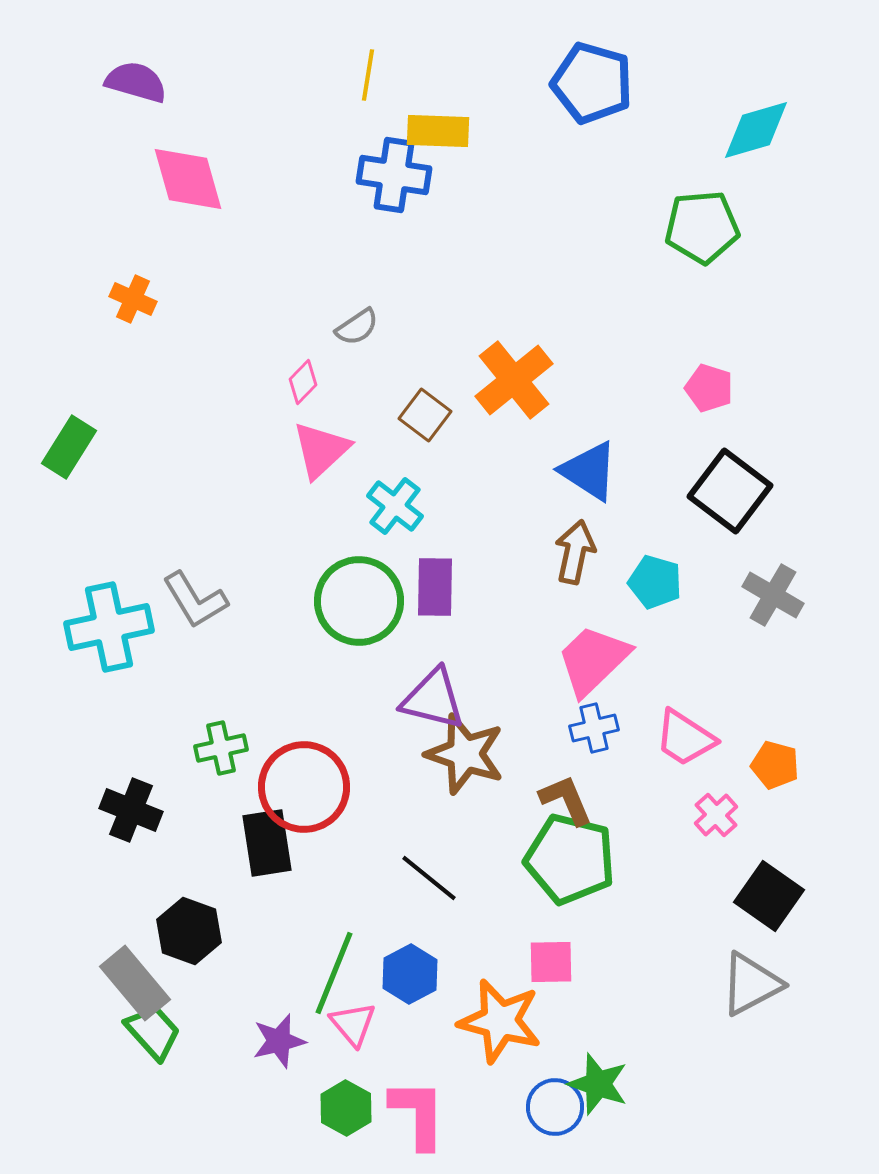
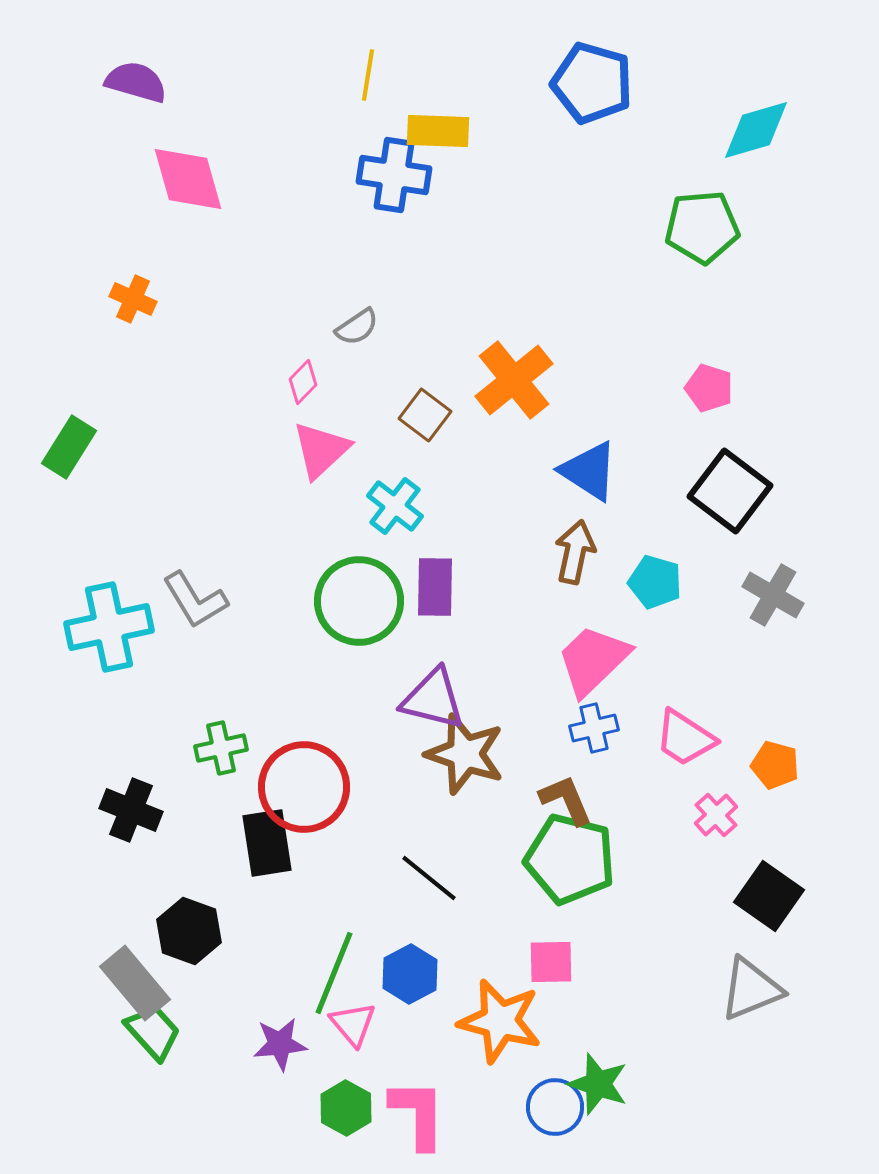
gray triangle at (751, 984): moved 5 px down; rotated 6 degrees clockwise
purple star at (279, 1041): moved 1 px right, 3 px down; rotated 8 degrees clockwise
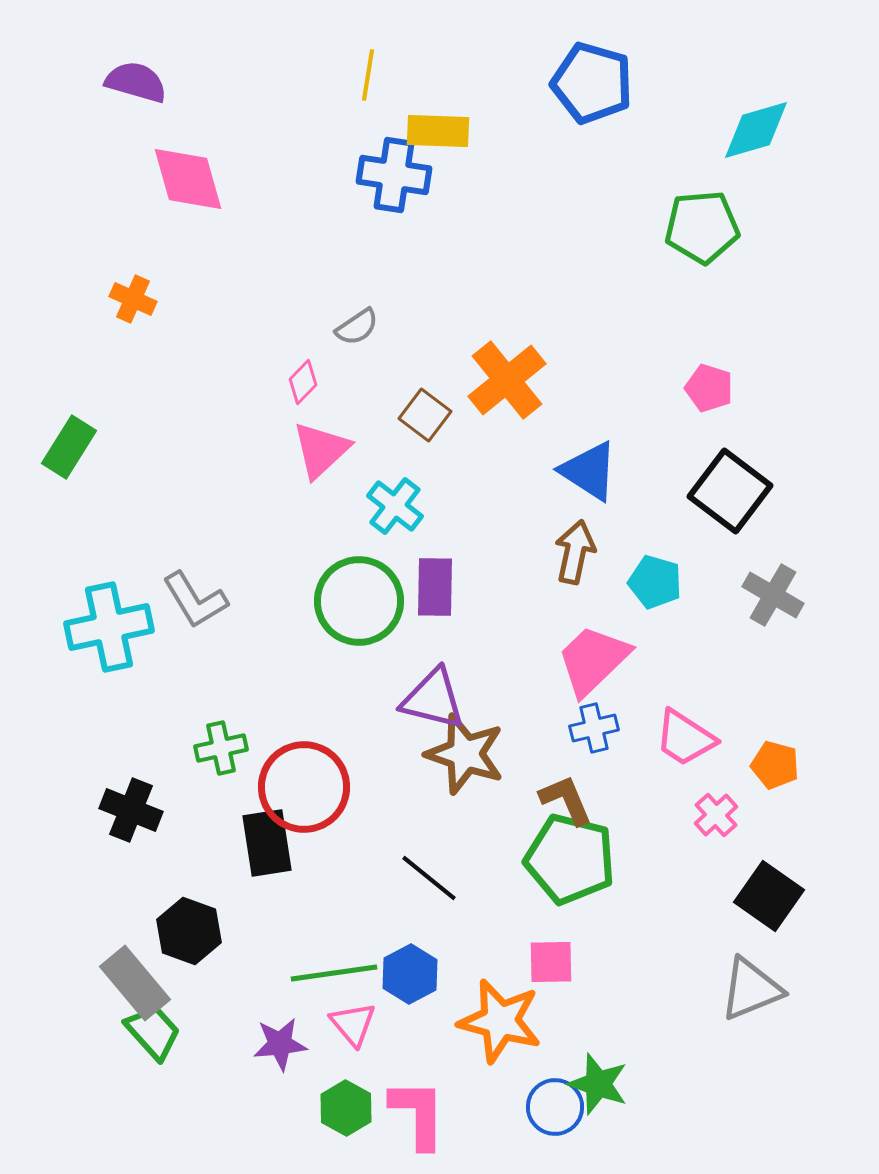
orange cross at (514, 380): moved 7 px left
green line at (334, 973): rotated 60 degrees clockwise
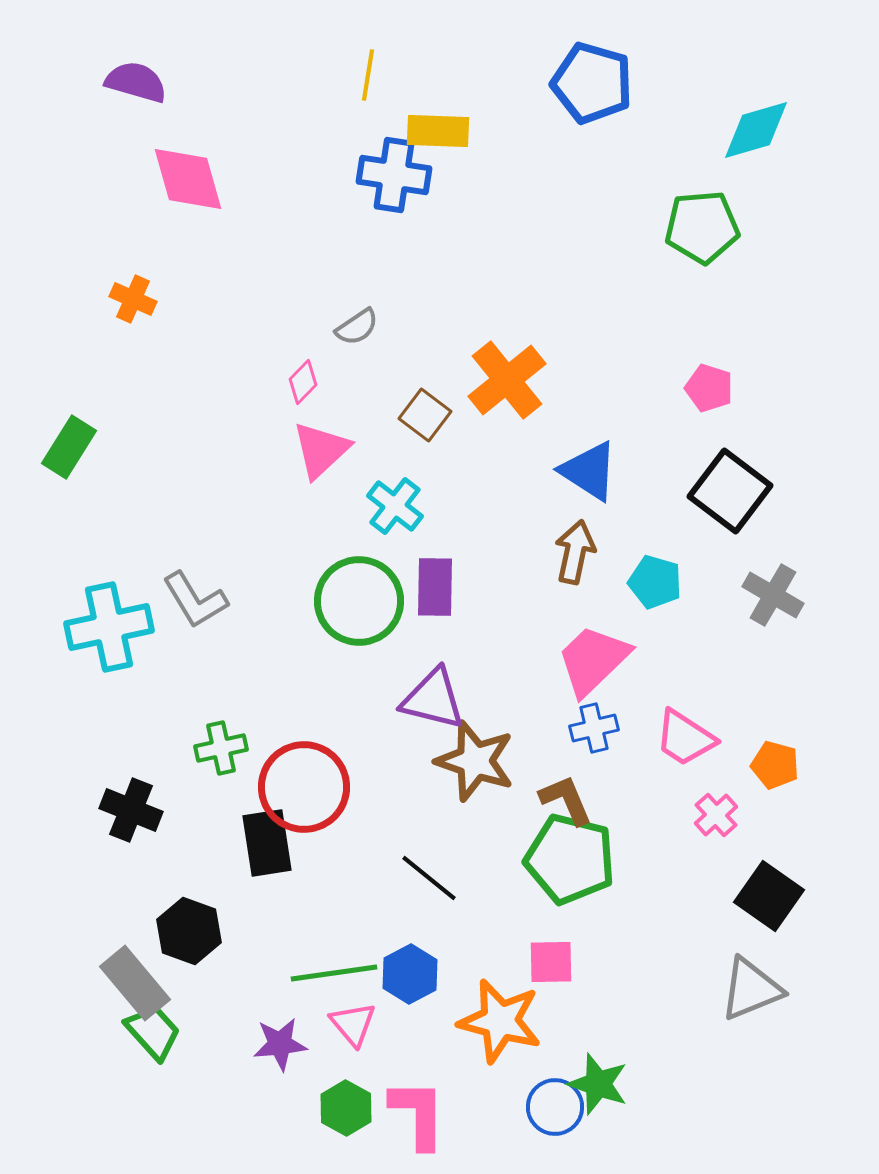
brown star at (465, 754): moved 10 px right, 7 px down
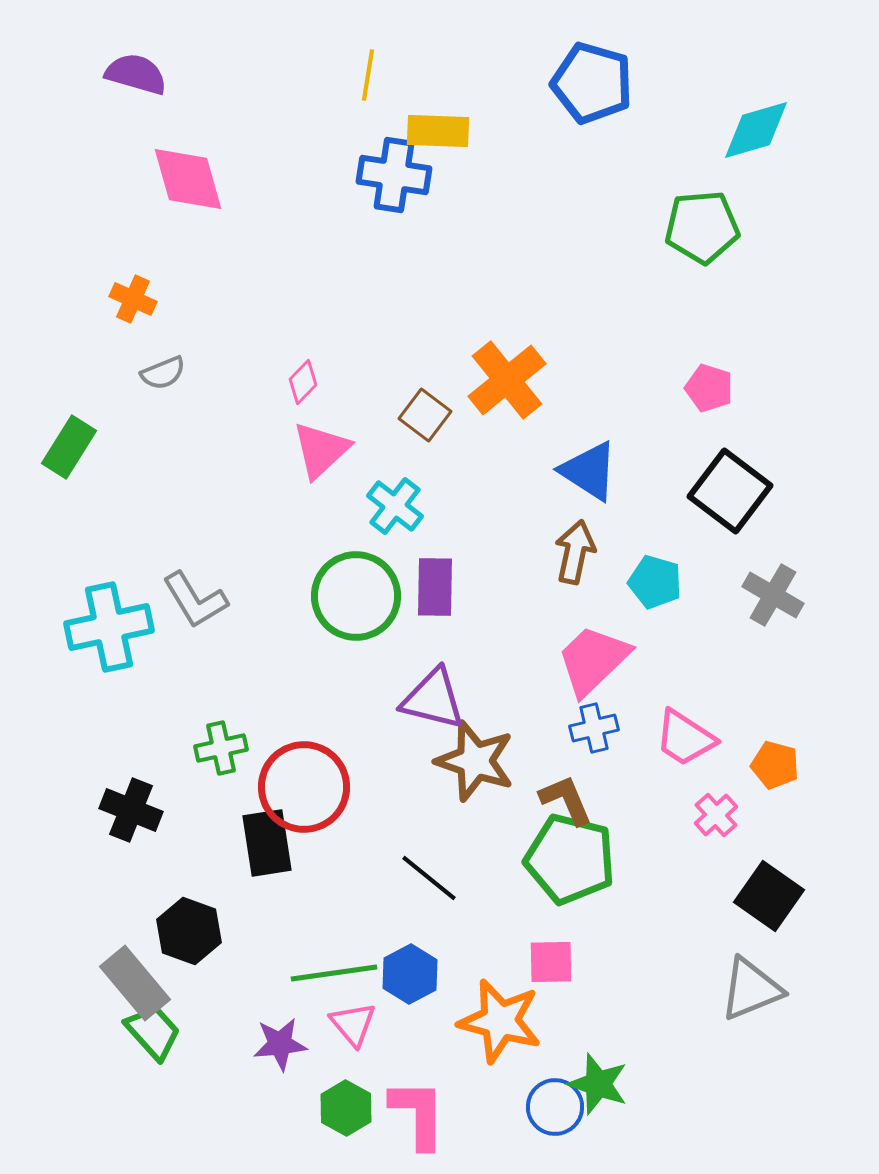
purple semicircle at (136, 82): moved 8 px up
gray semicircle at (357, 327): moved 194 px left, 46 px down; rotated 12 degrees clockwise
green circle at (359, 601): moved 3 px left, 5 px up
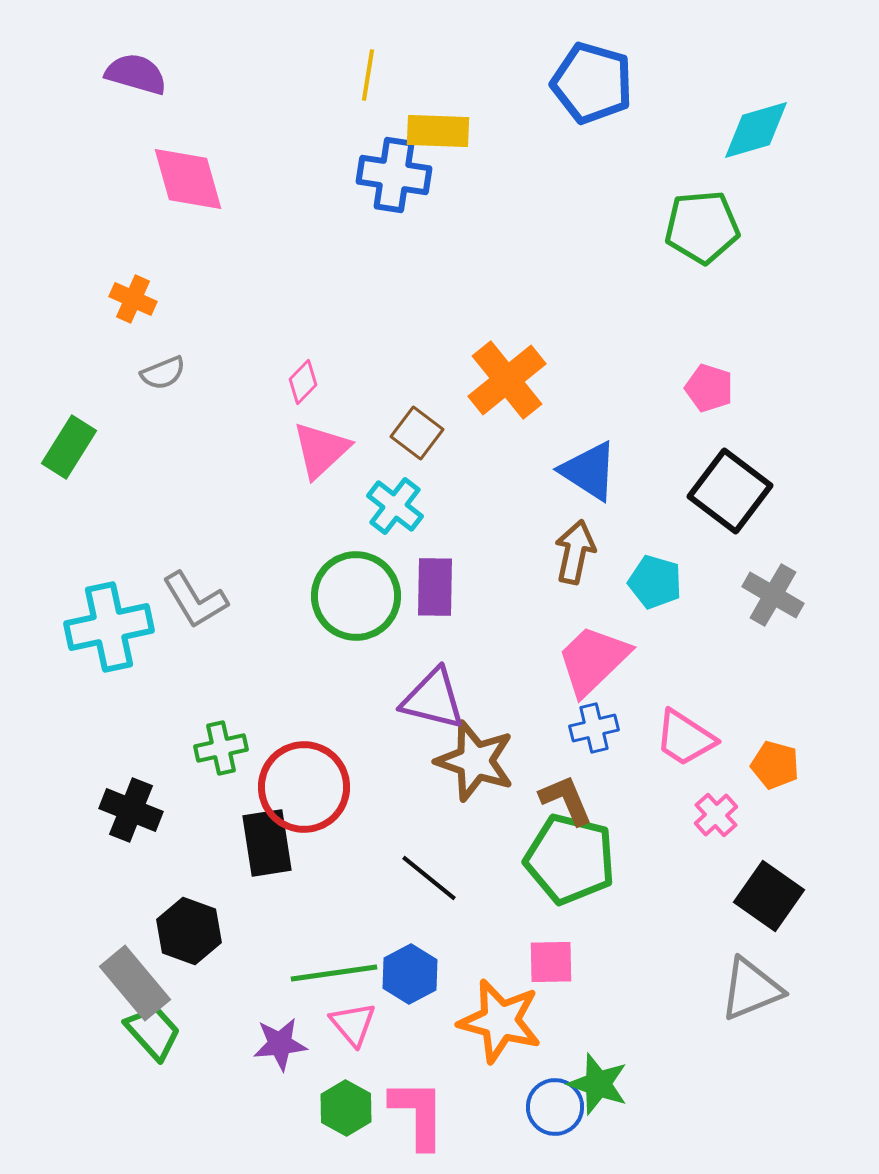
brown square at (425, 415): moved 8 px left, 18 px down
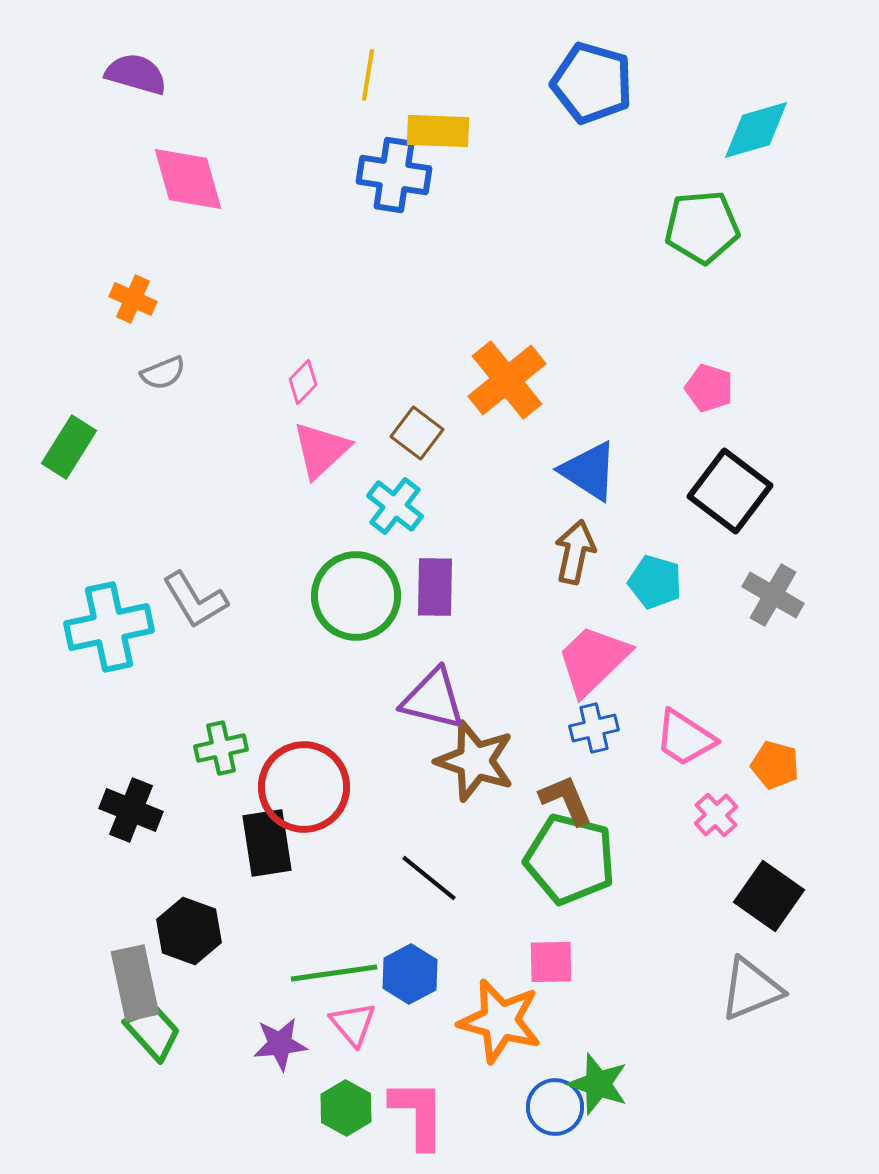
gray rectangle at (135, 983): rotated 28 degrees clockwise
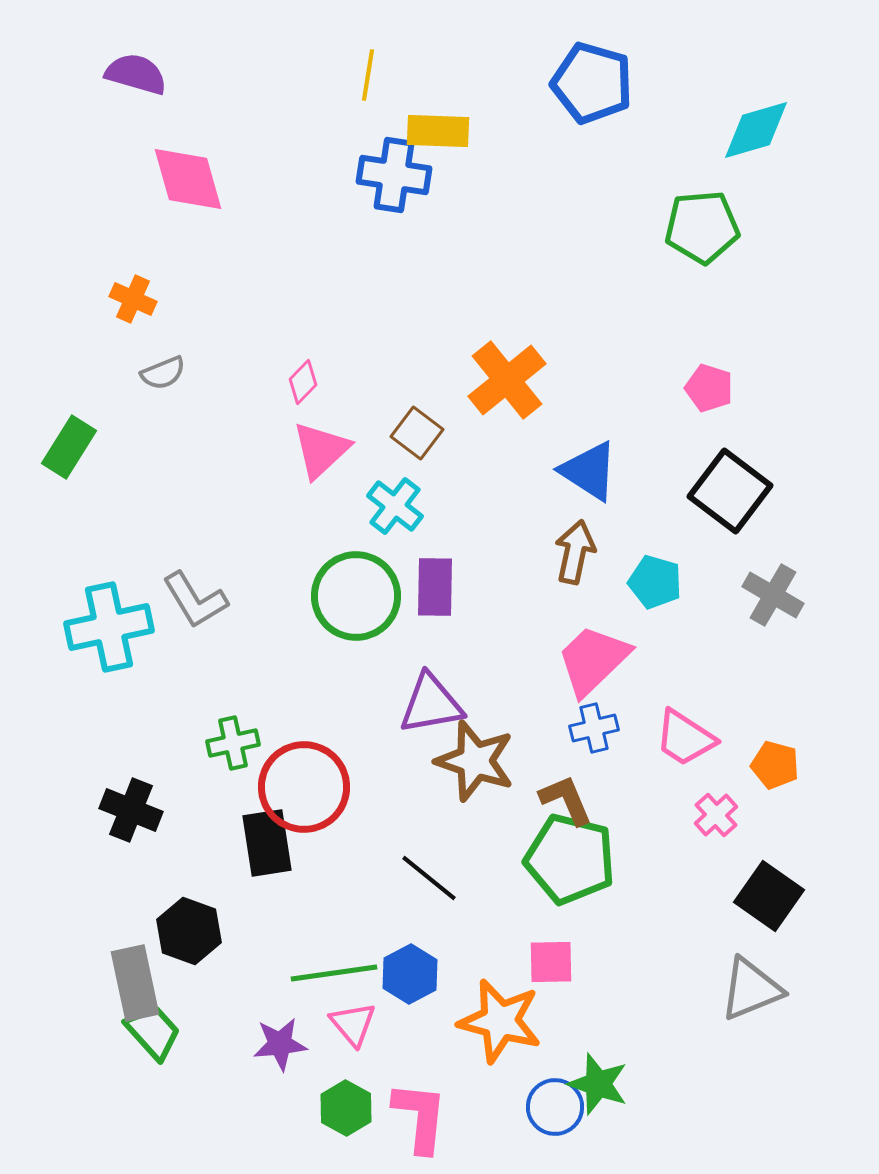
purple triangle at (433, 699): moved 2 px left, 5 px down; rotated 24 degrees counterclockwise
green cross at (221, 748): moved 12 px right, 5 px up
pink L-shape at (418, 1114): moved 2 px right, 3 px down; rotated 6 degrees clockwise
